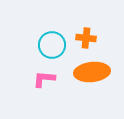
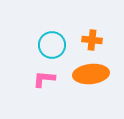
orange cross: moved 6 px right, 2 px down
orange ellipse: moved 1 px left, 2 px down
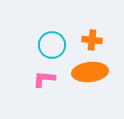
orange ellipse: moved 1 px left, 2 px up
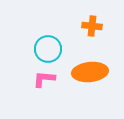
orange cross: moved 14 px up
cyan circle: moved 4 px left, 4 px down
